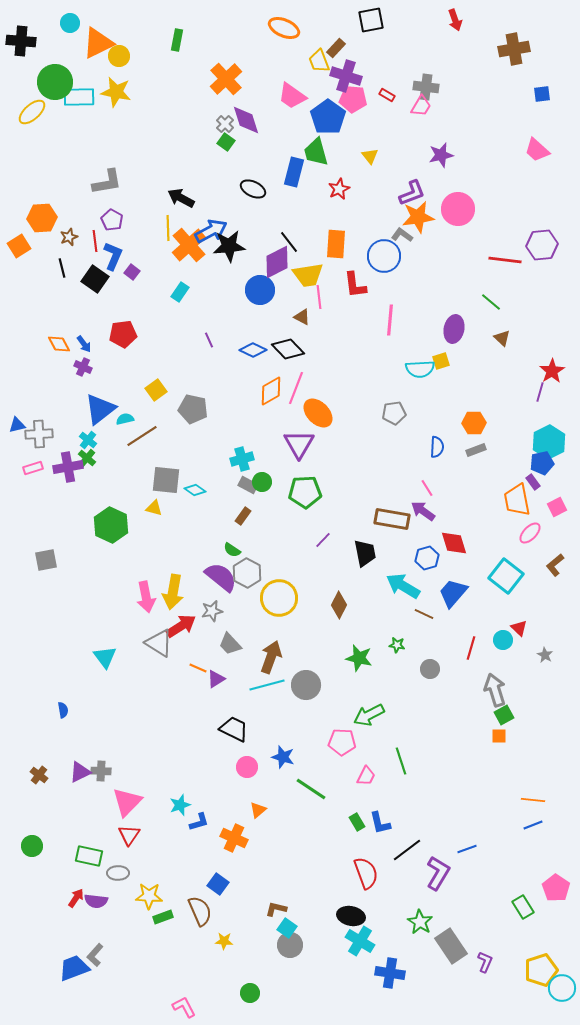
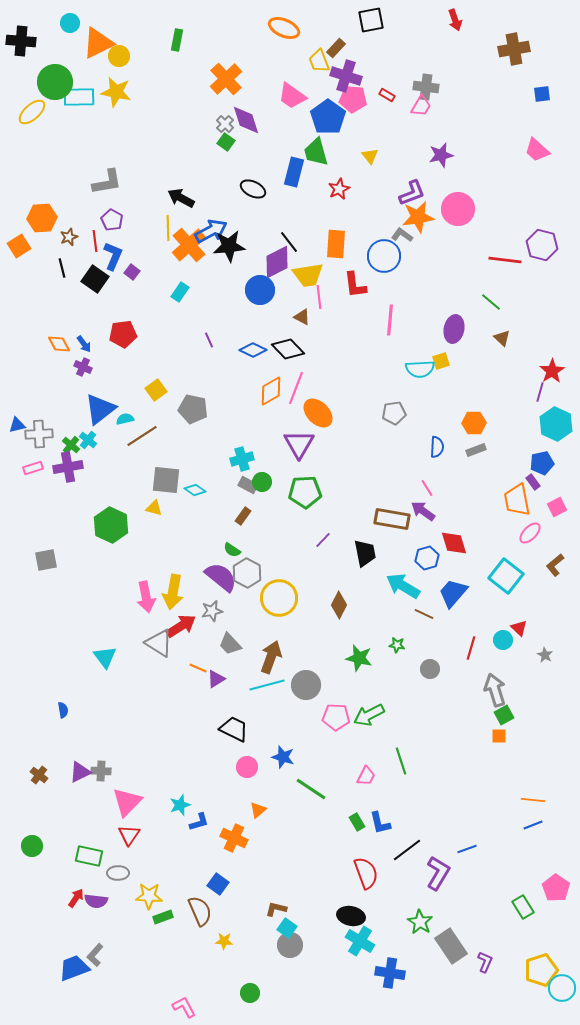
purple hexagon at (542, 245): rotated 20 degrees clockwise
cyan hexagon at (549, 442): moved 7 px right, 18 px up; rotated 8 degrees counterclockwise
green cross at (87, 458): moved 16 px left, 13 px up
pink pentagon at (342, 742): moved 6 px left, 25 px up
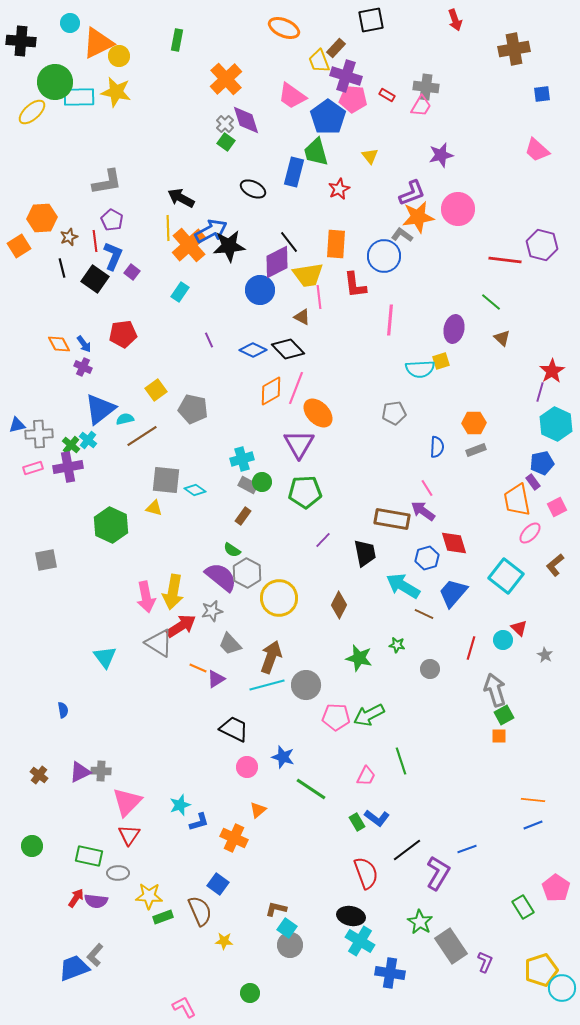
blue L-shape at (380, 823): moved 3 px left, 5 px up; rotated 40 degrees counterclockwise
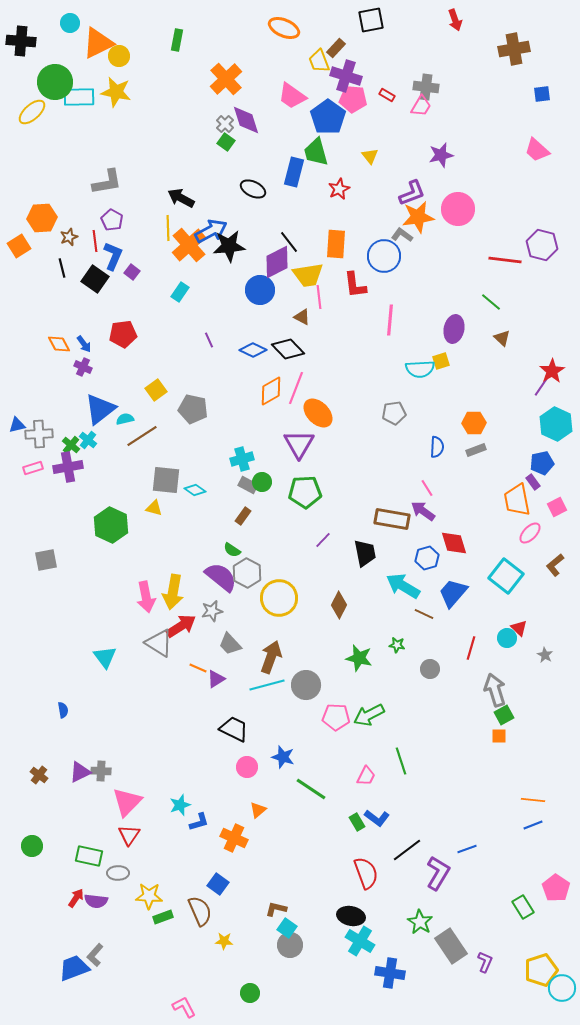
purple line at (540, 392): moved 1 px right, 5 px up; rotated 18 degrees clockwise
cyan circle at (503, 640): moved 4 px right, 2 px up
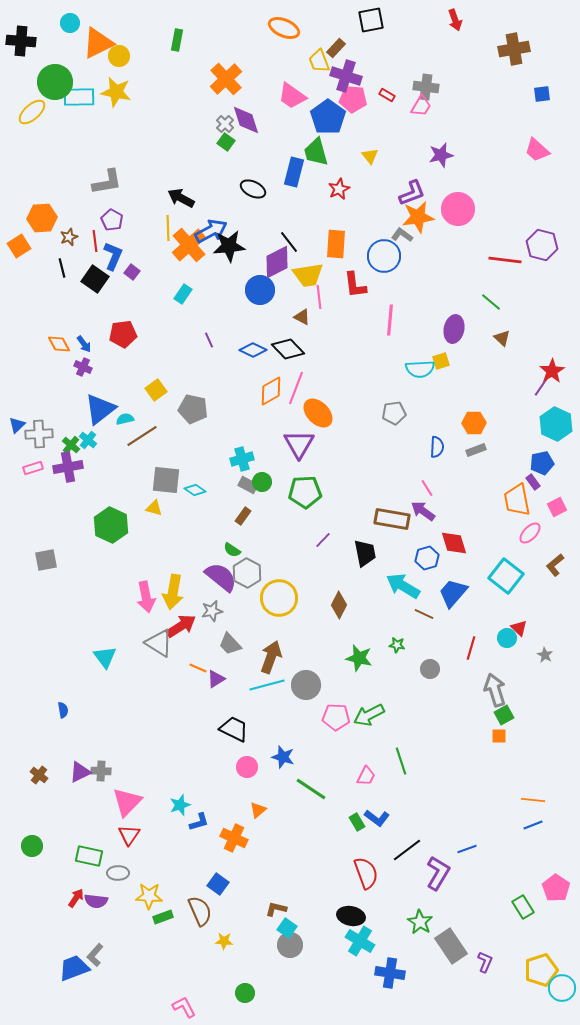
cyan rectangle at (180, 292): moved 3 px right, 2 px down
blue triangle at (17, 425): rotated 30 degrees counterclockwise
green circle at (250, 993): moved 5 px left
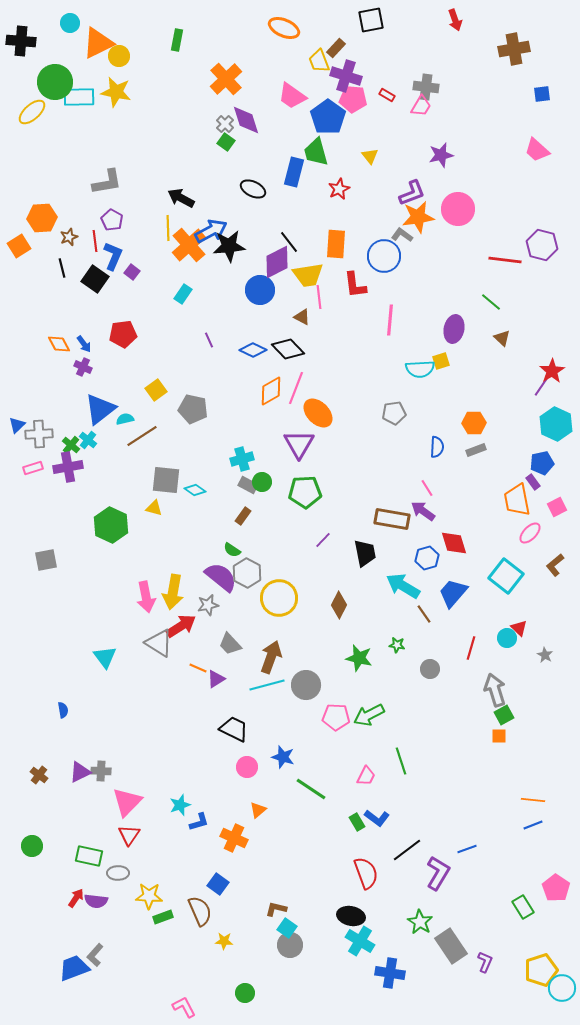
gray star at (212, 611): moved 4 px left, 6 px up
brown line at (424, 614): rotated 30 degrees clockwise
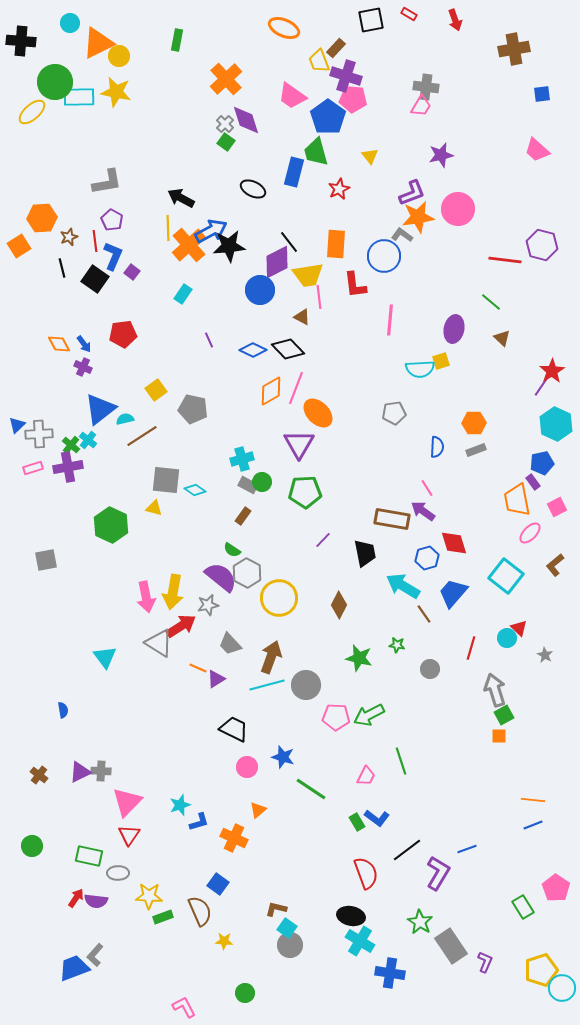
red rectangle at (387, 95): moved 22 px right, 81 px up
